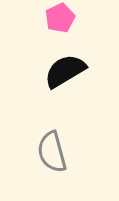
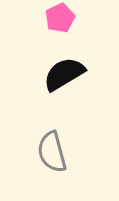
black semicircle: moved 1 px left, 3 px down
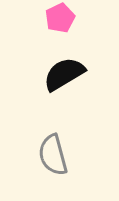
gray semicircle: moved 1 px right, 3 px down
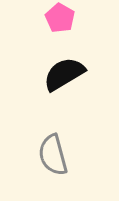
pink pentagon: rotated 16 degrees counterclockwise
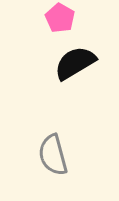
black semicircle: moved 11 px right, 11 px up
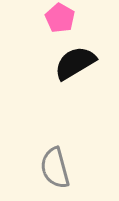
gray semicircle: moved 2 px right, 13 px down
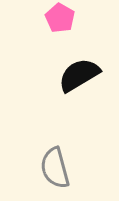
black semicircle: moved 4 px right, 12 px down
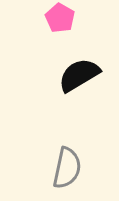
gray semicircle: moved 12 px right; rotated 153 degrees counterclockwise
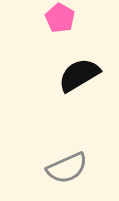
gray semicircle: rotated 54 degrees clockwise
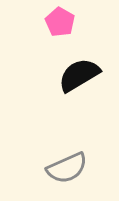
pink pentagon: moved 4 px down
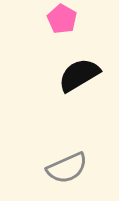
pink pentagon: moved 2 px right, 3 px up
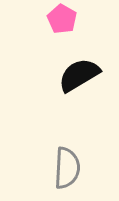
gray semicircle: rotated 63 degrees counterclockwise
